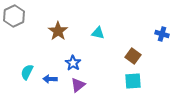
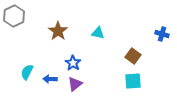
purple triangle: moved 3 px left, 1 px up
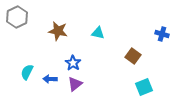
gray hexagon: moved 3 px right, 1 px down
brown star: rotated 24 degrees counterclockwise
cyan square: moved 11 px right, 6 px down; rotated 18 degrees counterclockwise
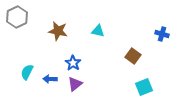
cyan triangle: moved 2 px up
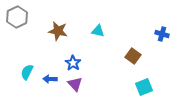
purple triangle: rotated 35 degrees counterclockwise
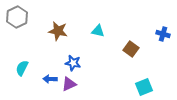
blue cross: moved 1 px right
brown square: moved 2 px left, 7 px up
blue star: rotated 21 degrees counterclockwise
cyan semicircle: moved 5 px left, 4 px up
purple triangle: moved 6 px left; rotated 49 degrees clockwise
